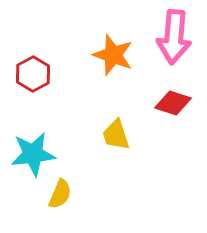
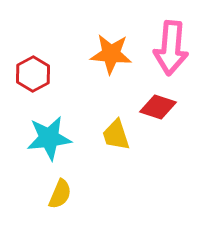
pink arrow: moved 3 px left, 11 px down
orange star: moved 2 px left, 1 px up; rotated 15 degrees counterclockwise
red diamond: moved 15 px left, 4 px down
cyan star: moved 16 px right, 16 px up
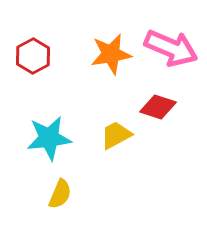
pink arrow: rotated 72 degrees counterclockwise
orange star: rotated 15 degrees counterclockwise
red hexagon: moved 18 px up
yellow trapezoid: rotated 80 degrees clockwise
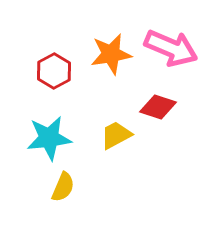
red hexagon: moved 21 px right, 15 px down
yellow semicircle: moved 3 px right, 7 px up
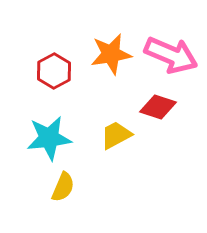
pink arrow: moved 7 px down
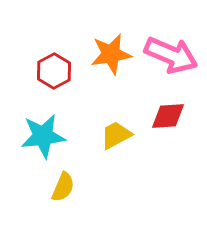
red diamond: moved 10 px right, 9 px down; rotated 21 degrees counterclockwise
cyan star: moved 6 px left, 2 px up
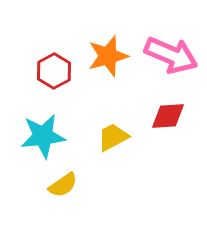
orange star: moved 3 px left, 2 px down; rotated 6 degrees counterclockwise
yellow trapezoid: moved 3 px left, 2 px down
yellow semicircle: moved 2 px up; rotated 32 degrees clockwise
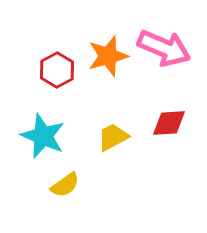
pink arrow: moved 7 px left, 7 px up
red hexagon: moved 3 px right, 1 px up
red diamond: moved 1 px right, 7 px down
cyan star: rotated 30 degrees clockwise
yellow semicircle: moved 2 px right
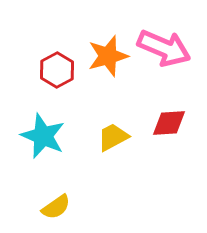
yellow semicircle: moved 9 px left, 22 px down
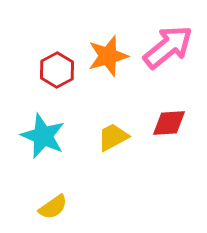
pink arrow: moved 4 px right, 1 px up; rotated 62 degrees counterclockwise
yellow semicircle: moved 3 px left
